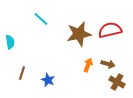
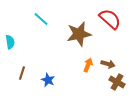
red semicircle: moved 11 px up; rotated 55 degrees clockwise
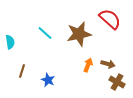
cyan line: moved 4 px right, 14 px down
brown line: moved 2 px up
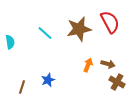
red semicircle: moved 3 px down; rotated 20 degrees clockwise
brown star: moved 5 px up
brown line: moved 16 px down
blue star: rotated 24 degrees clockwise
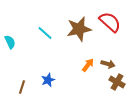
red semicircle: rotated 20 degrees counterclockwise
cyan semicircle: rotated 16 degrees counterclockwise
orange arrow: rotated 16 degrees clockwise
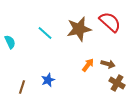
brown cross: moved 1 px down
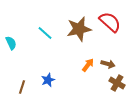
cyan semicircle: moved 1 px right, 1 px down
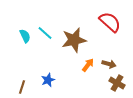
brown star: moved 5 px left, 11 px down
cyan semicircle: moved 14 px right, 7 px up
brown arrow: moved 1 px right
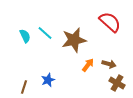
brown line: moved 2 px right
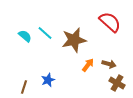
cyan semicircle: rotated 24 degrees counterclockwise
